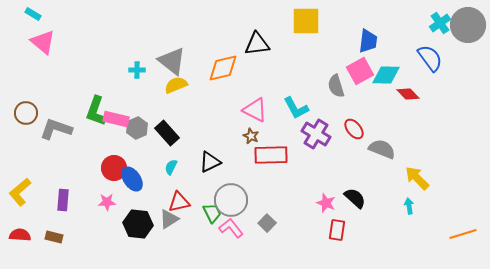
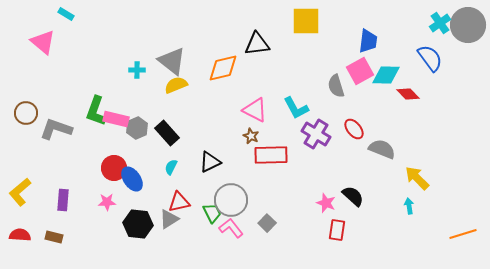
cyan rectangle at (33, 14): moved 33 px right
black semicircle at (355, 198): moved 2 px left, 2 px up
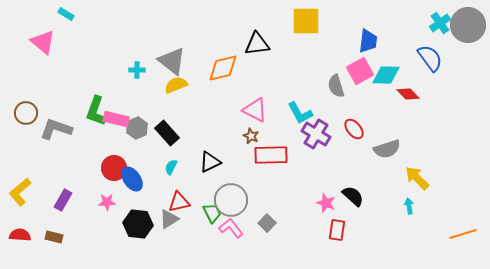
cyan L-shape at (296, 108): moved 4 px right, 5 px down
gray semicircle at (382, 149): moved 5 px right; rotated 140 degrees clockwise
purple rectangle at (63, 200): rotated 25 degrees clockwise
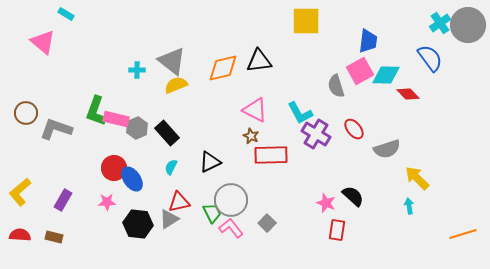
black triangle at (257, 44): moved 2 px right, 17 px down
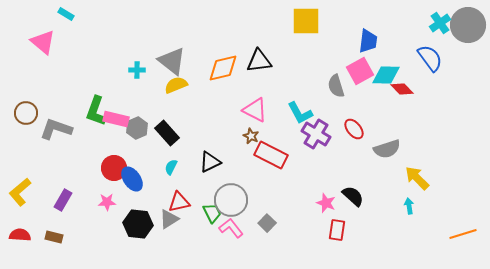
red diamond at (408, 94): moved 6 px left, 5 px up
red rectangle at (271, 155): rotated 28 degrees clockwise
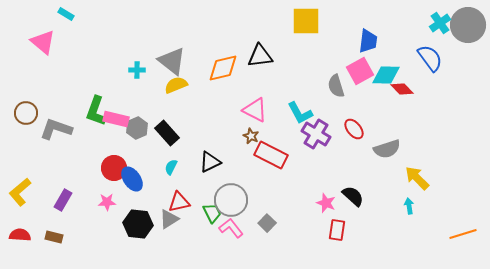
black triangle at (259, 61): moved 1 px right, 5 px up
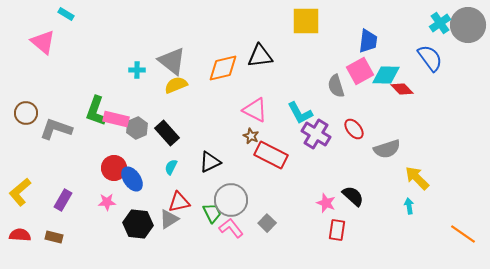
orange line at (463, 234): rotated 52 degrees clockwise
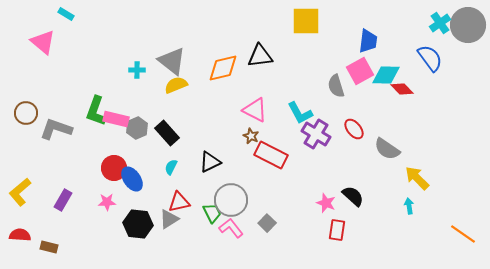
gray semicircle at (387, 149): rotated 52 degrees clockwise
brown rectangle at (54, 237): moved 5 px left, 10 px down
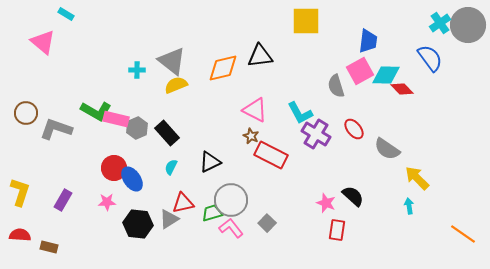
green L-shape at (96, 111): rotated 80 degrees counterclockwise
yellow L-shape at (20, 192): rotated 148 degrees clockwise
red triangle at (179, 202): moved 4 px right, 1 px down
green trapezoid at (212, 213): rotated 80 degrees counterclockwise
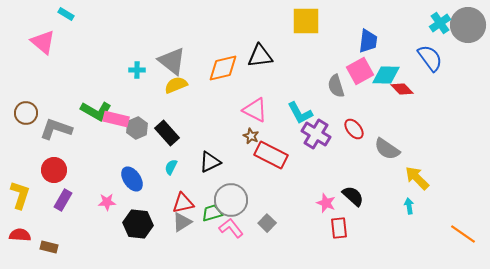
red circle at (114, 168): moved 60 px left, 2 px down
yellow L-shape at (20, 192): moved 3 px down
gray triangle at (169, 219): moved 13 px right, 3 px down
red rectangle at (337, 230): moved 2 px right, 2 px up; rotated 15 degrees counterclockwise
